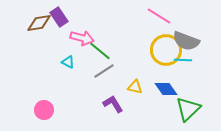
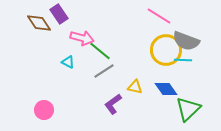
purple rectangle: moved 3 px up
brown diamond: rotated 65 degrees clockwise
purple L-shape: rotated 95 degrees counterclockwise
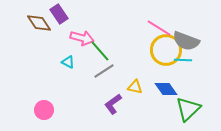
pink line: moved 12 px down
green line: rotated 10 degrees clockwise
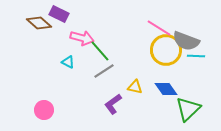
purple rectangle: rotated 30 degrees counterclockwise
brown diamond: rotated 15 degrees counterclockwise
cyan line: moved 13 px right, 4 px up
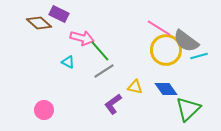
gray semicircle: rotated 16 degrees clockwise
cyan line: moved 3 px right; rotated 18 degrees counterclockwise
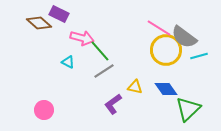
gray semicircle: moved 2 px left, 4 px up
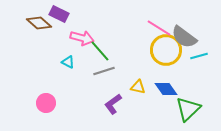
gray line: rotated 15 degrees clockwise
yellow triangle: moved 3 px right
pink circle: moved 2 px right, 7 px up
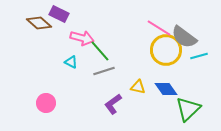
cyan triangle: moved 3 px right
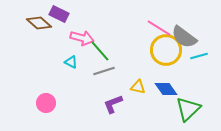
purple L-shape: rotated 15 degrees clockwise
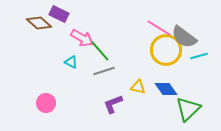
pink arrow: rotated 15 degrees clockwise
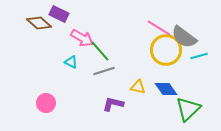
purple L-shape: rotated 35 degrees clockwise
